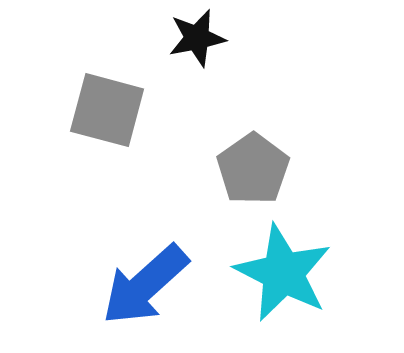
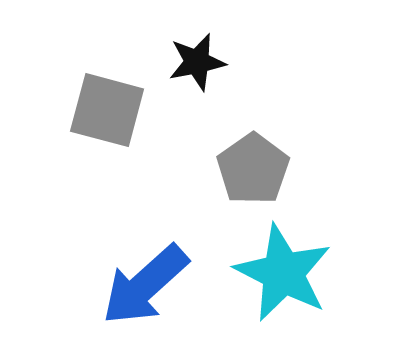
black star: moved 24 px down
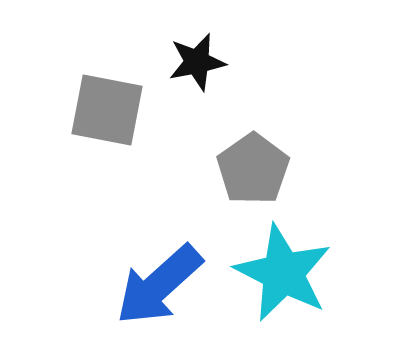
gray square: rotated 4 degrees counterclockwise
blue arrow: moved 14 px right
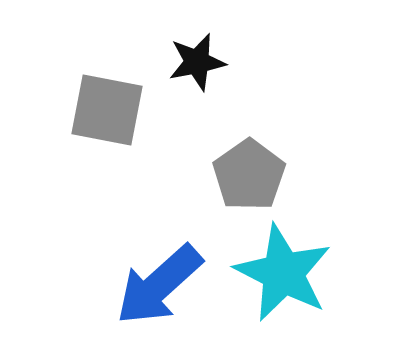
gray pentagon: moved 4 px left, 6 px down
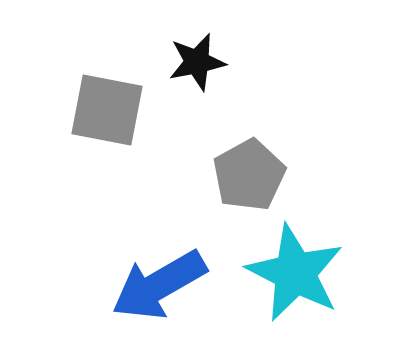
gray pentagon: rotated 6 degrees clockwise
cyan star: moved 12 px right
blue arrow: rotated 12 degrees clockwise
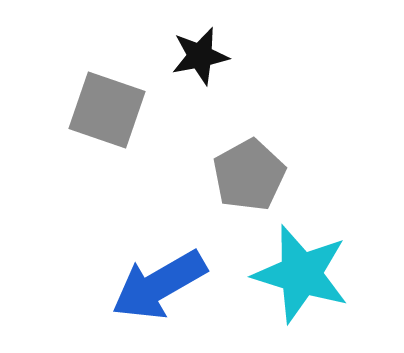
black star: moved 3 px right, 6 px up
gray square: rotated 8 degrees clockwise
cyan star: moved 6 px right, 1 px down; rotated 10 degrees counterclockwise
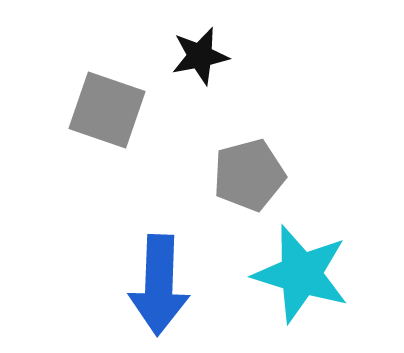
gray pentagon: rotated 14 degrees clockwise
blue arrow: rotated 58 degrees counterclockwise
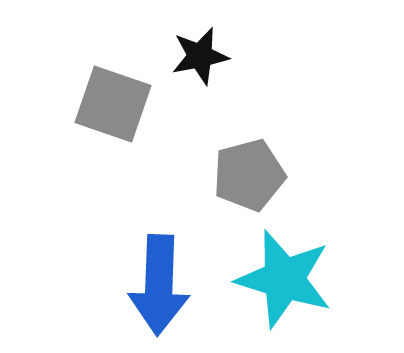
gray square: moved 6 px right, 6 px up
cyan star: moved 17 px left, 5 px down
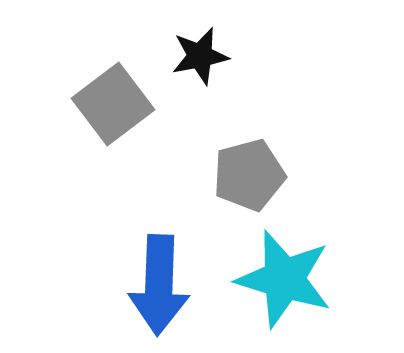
gray square: rotated 34 degrees clockwise
